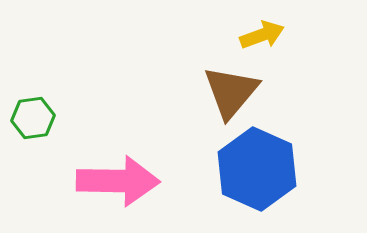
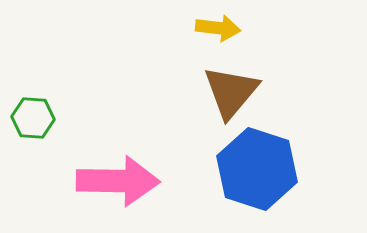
yellow arrow: moved 44 px left, 7 px up; rotated 27 degrees clockwise
green hexagon: rotated 12 degrees clockwise
blue hexagon: rotated 6 degrees counterclockwise
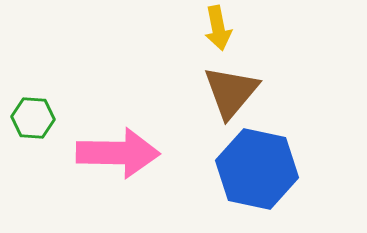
yellow arrow: rotated 72 degrees clockwise
blue hexagon: rotated 6 degrees counterclockwise
pink arrow: moved 28 px up
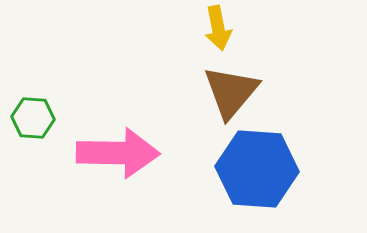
blue hexagon: rotated 8 degrees counterclockwise
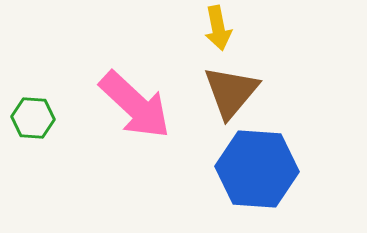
pink arrow: moved 17 px right, 48 px up; rotated 42 degrees clockwise
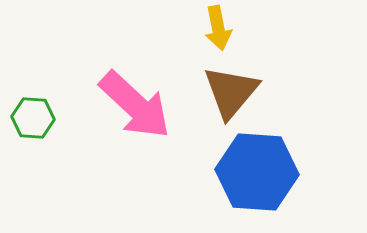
blue hexagon: moved 3 px down
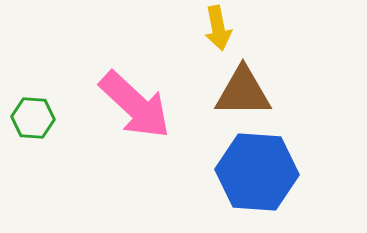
brown triangle: moved 12 px right; rotated 50 degrees clockwise
